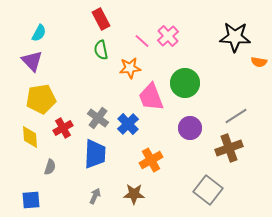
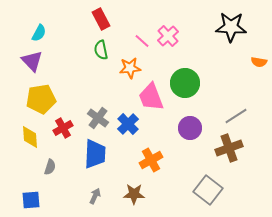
black star: moved 4 px left, 10 px up
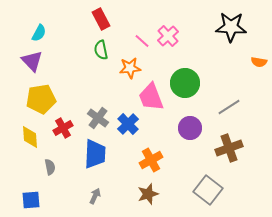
gray line: moved 7 px left, 9 px up
gray semicircle: rotated 28 degrees counterclockwise
brown star: moved 14 px right; rotated 20 degrees counterclockwise
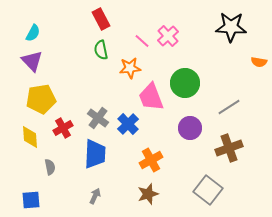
cyan semicircle: moved 6 px left
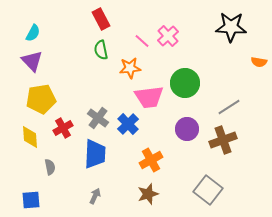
pink trapezoid: moved 2 px left; rotated 76 degrees counterclockwise
purple circle: moved 3 px left, 1 px down
brown cross: moved 6 px left, 8 px up
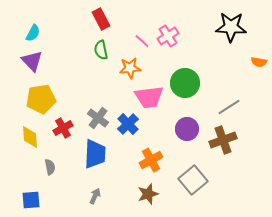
pink cross: rotated 10 degrees clockwise
gray square: moved 15 px left, 10 px up; rotated 12 degrees clockwise
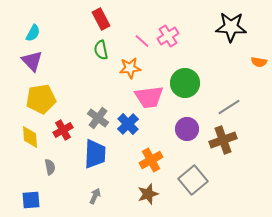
red cross: moved 2 px down
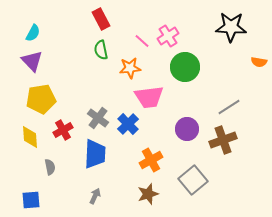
green circle: moved 16 px up
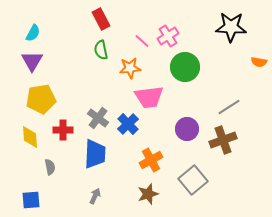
purple triangle: rotated 15 degrees clockwise
red cross: rotated 30 degrees clockwise
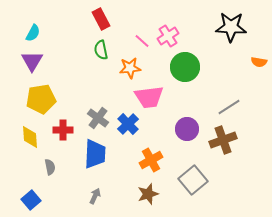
blue square: rotated 36 degrees counterclockwise
